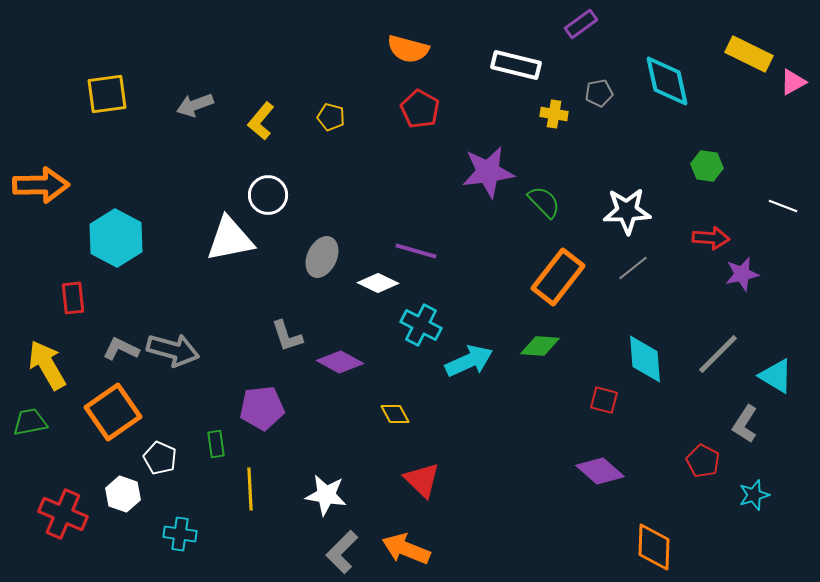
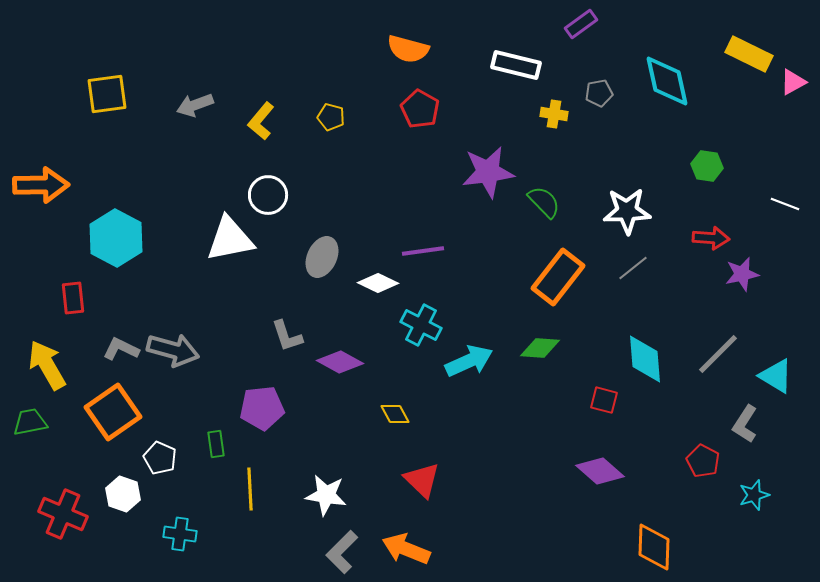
white line at (783, 206): moved 2 px right, 2 px up
purple line at (416, 251): moved 7 px right; rotated 24 degrees counterclockwise
green diamond at (540, 346): moved 2 px down
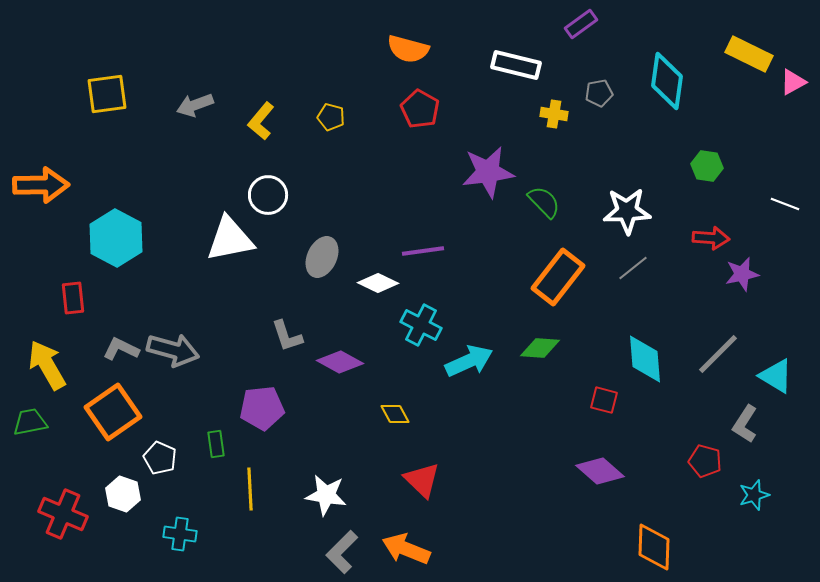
cyan diamond at (667, 81): rotated 20 degrees clockwise
red pentagon at (703, 461): moved 2 px right; rotated 12 degrees counterclockwise
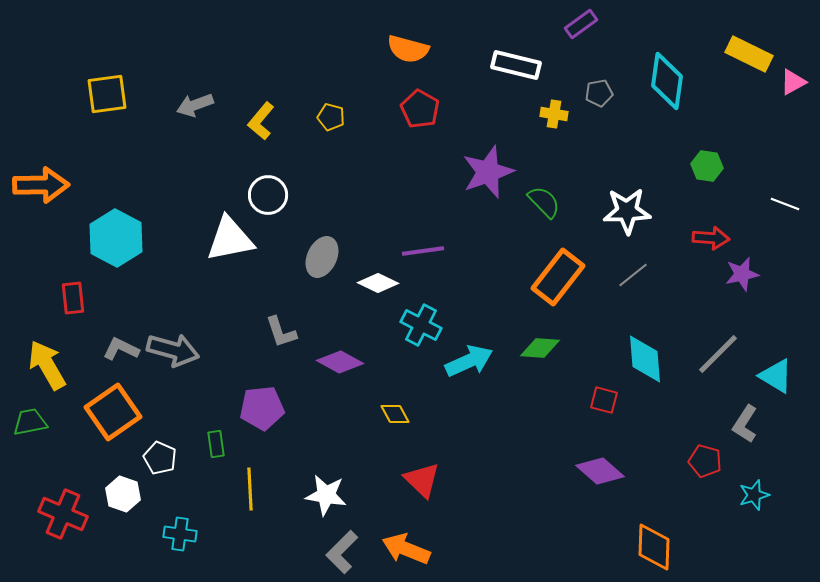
purple star at (488, 172): rotated 12 degrees counterclockwise
gray line at (633, 268): moved 7 px down
gray L-shape at (287, 336): moved 6 px left, 4 px up
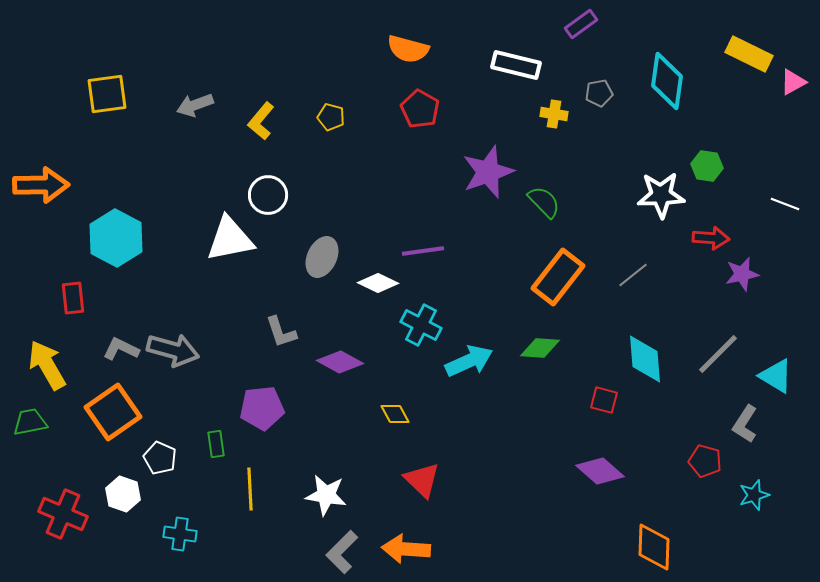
white star at (627, 211): moved 34 px right, 16 px up
orange arrow at (406, 549): rotated 18 degrees counterclockwise
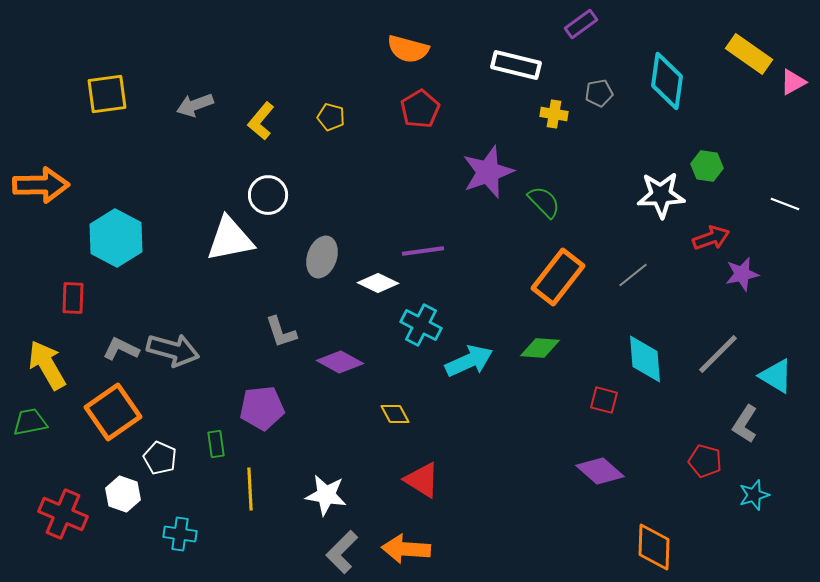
yellow rectangle at (749, 54): rotated 9 degrees clockwise
red pentagon at (420, 109): rotated 12 degrees clockwise
red arrow at (711, 238): rotated 24 degrees counterclockwise
gray ellipse at (322, 257): rotated 6 degrees counterclockwise
red rectangle at (73, 298): rotated 8 degrees clockwise
red triangle at (422, 480): rotated 12 degrees counterclockwise
